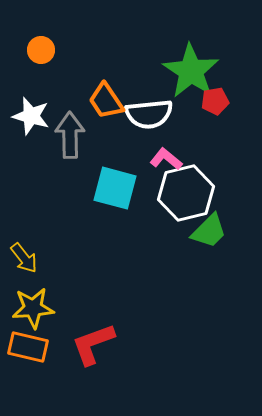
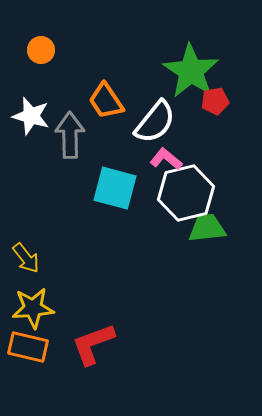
white semicircle: moved 6 px right, 8 px down; rotated 45 degrees counterclockwise
green trapezoid: moved 2 px left, 3 px up; rotated 141 degrees counterclockwise
yellow arrow: moved 2 px right
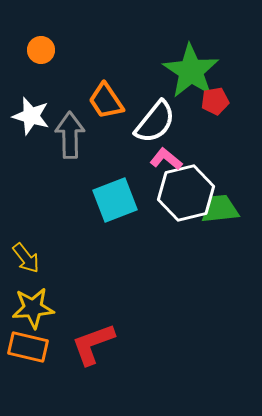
cyan square: moved 12 px down; rotated 36 degrees counterclockwise
green trapezoid: moved 13 px right, 19 px up
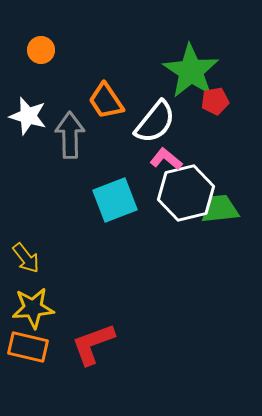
white star: moved 3 px left
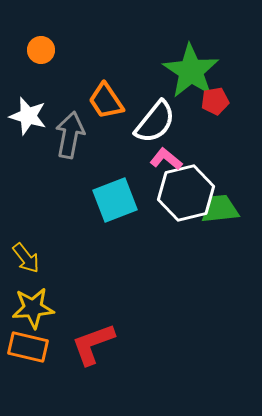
gray arrow: rotated 12 degrees clockwise
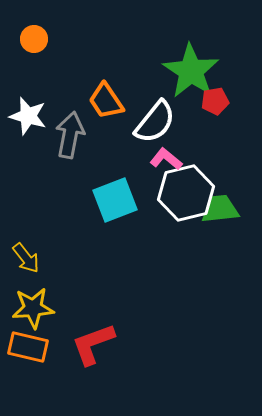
orange circle: moved 7 px left, 11 px up
